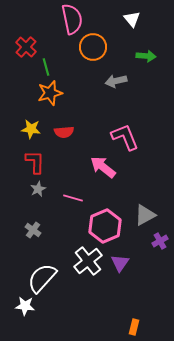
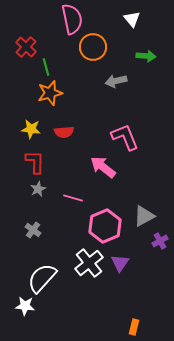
gray triangle: moved 1 px left, 1 px down
white cross: moved 1 px right, 2 px down
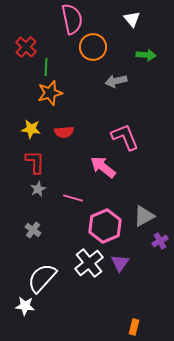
green arrow: moved 1 px up
green line: rotated 18 degrees clockwise
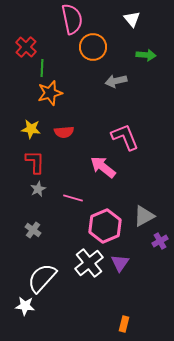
green line: moved 4 px left, 1 px down
orange rectangle: moved 10 px left, 3 px up
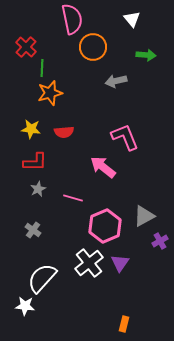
red L-shape: rotated 90 degrees clockwise
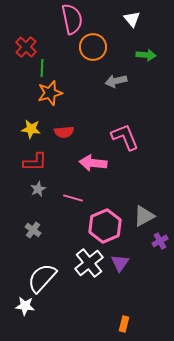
pink arrow: moved 10 px left, 4 px up; rotated 32 degrees counterclockwise
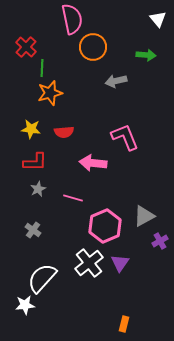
white triangle: moved 26 px right
white star: moved 1 px up; rotated 12 degrees counterclockwise
